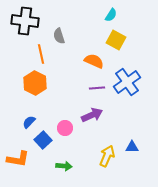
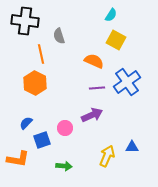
blue semicircle: moved 3 px left, 1 px down
blue square: moved 1 px left; rotated 24 degrees clockwise
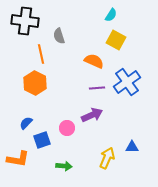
pink circle: moved 2 px right
yellow arrow: moved 2 px down
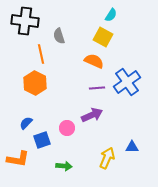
yellow square: moved 13 px left, 3 px up
